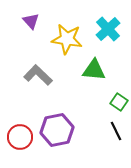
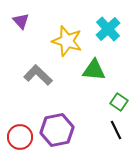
purple triangle: moved 10 px left
yellow star: moved 2 px down; rotated 8 degrees clockwise
black line: moved 1 px up
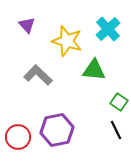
purple triangle: moved 6 px right, 4 px down
red circle: moved 2 px left
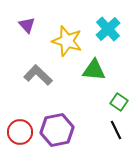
red circle: moved 2 px right, 5 px up
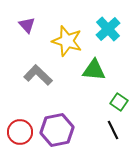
black line: moved 3 px left
